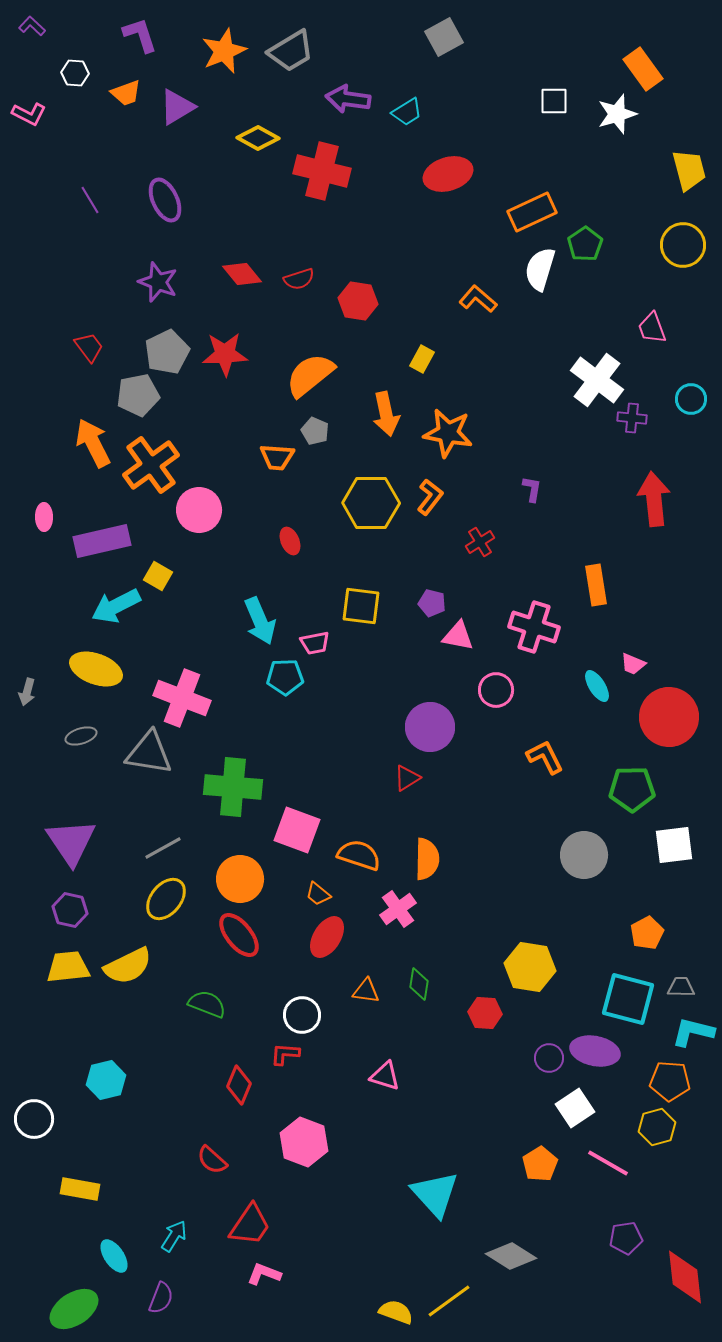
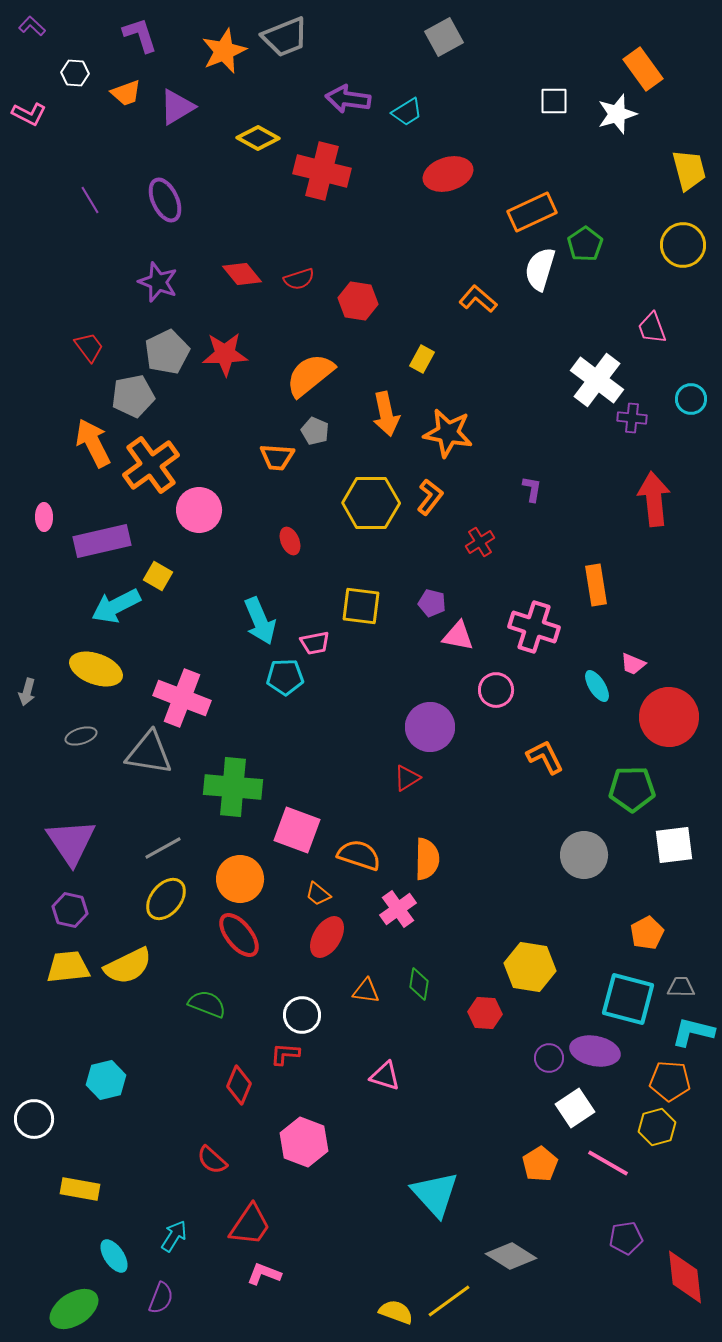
gray trapezoid at (291, 51): moved 6 px left, 14 px up; rotated 9 degrees clockwise
gray pentagon at (138, 395): moved 5 px left, 1 px down
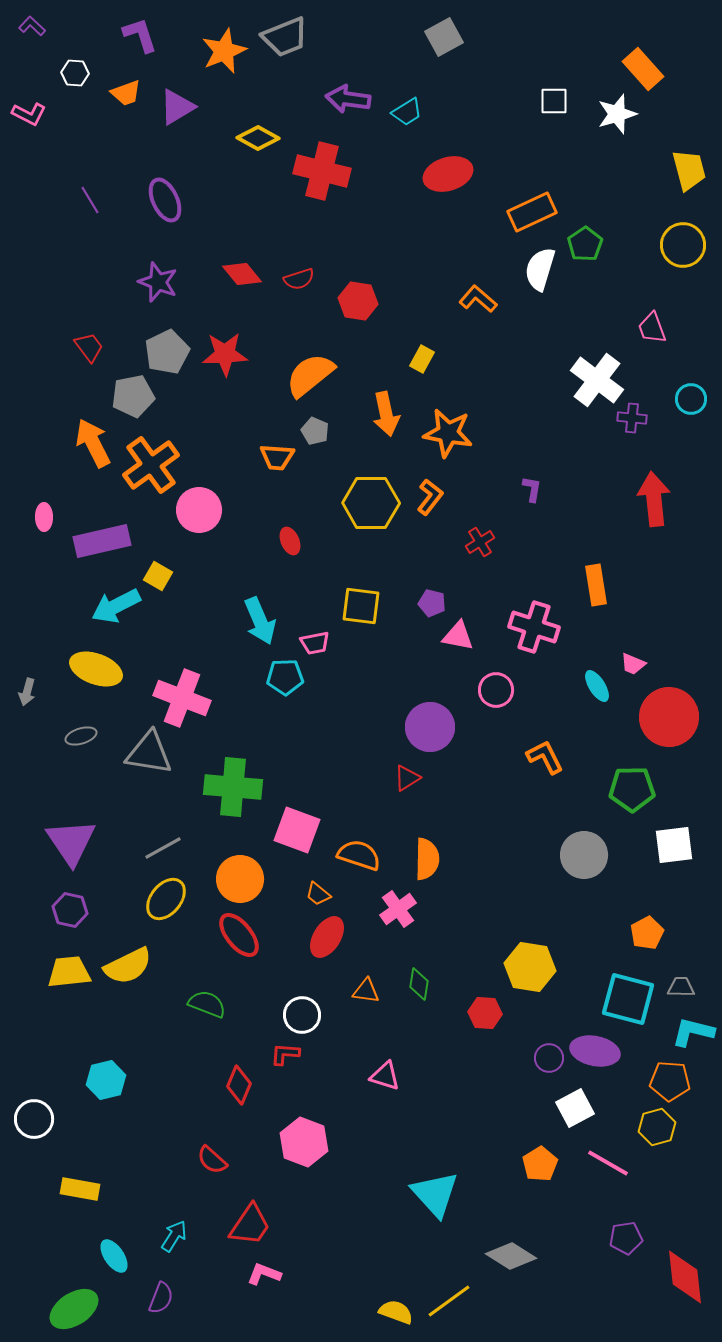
orange rectangle at (643, 69): rotated 6 degrees counterclockwise
yellow trapezoid at (68, 967): moved 1 px right, 5 px down
white square at (575, 1108): rotated 6 degrees clockwise
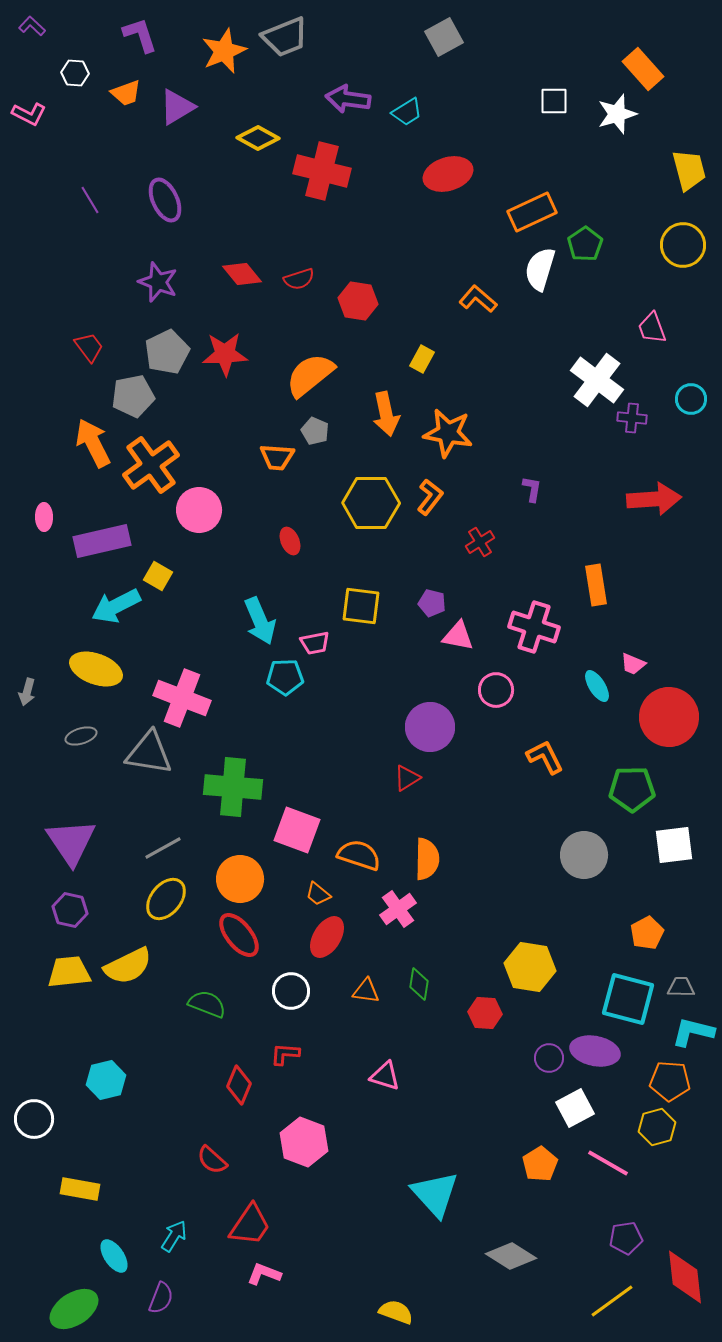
red arrow at (654, 499): rotated 92 degrees clockwise
white circle at (302, 1015): moved 11 px left, 24 px up
yellow line at (449, 1301): moved 163 px right
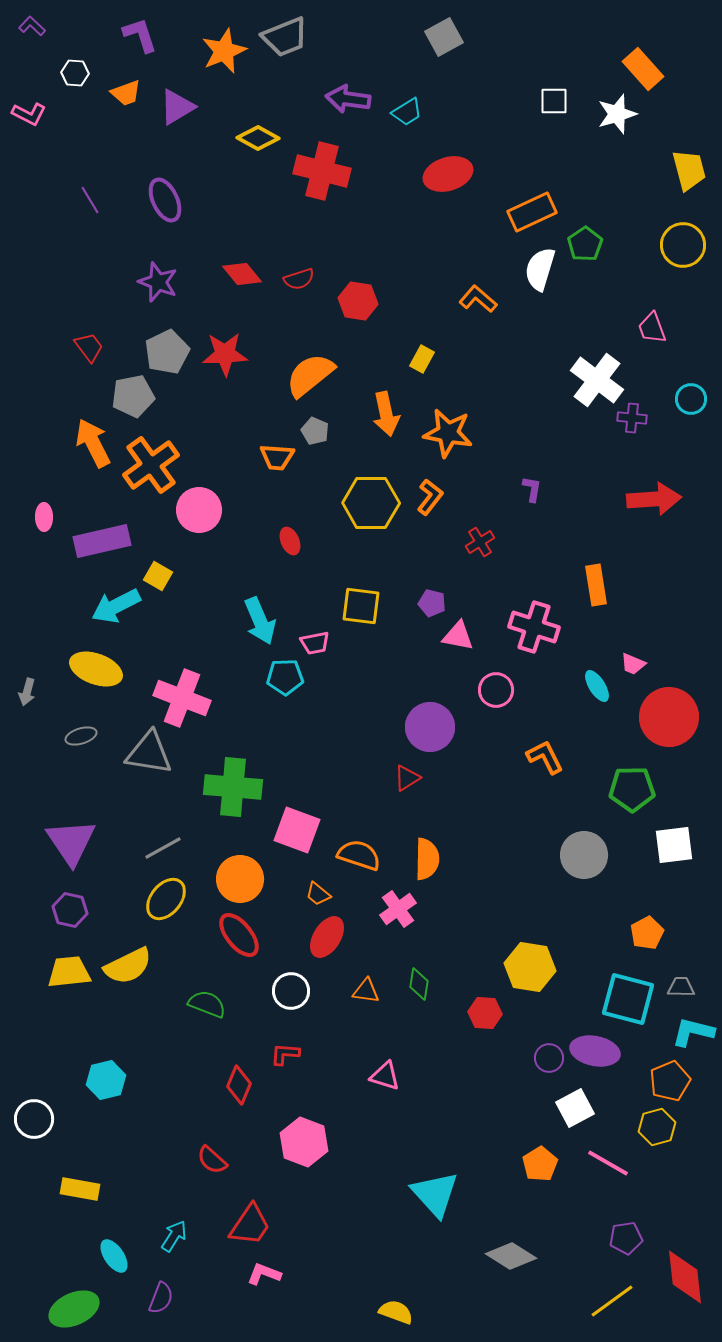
orange pentagon at (670, 1081): rotated 27 degrees counterclockwise
green ellipse at (74, 1309): rotated 9 degrees clockwise
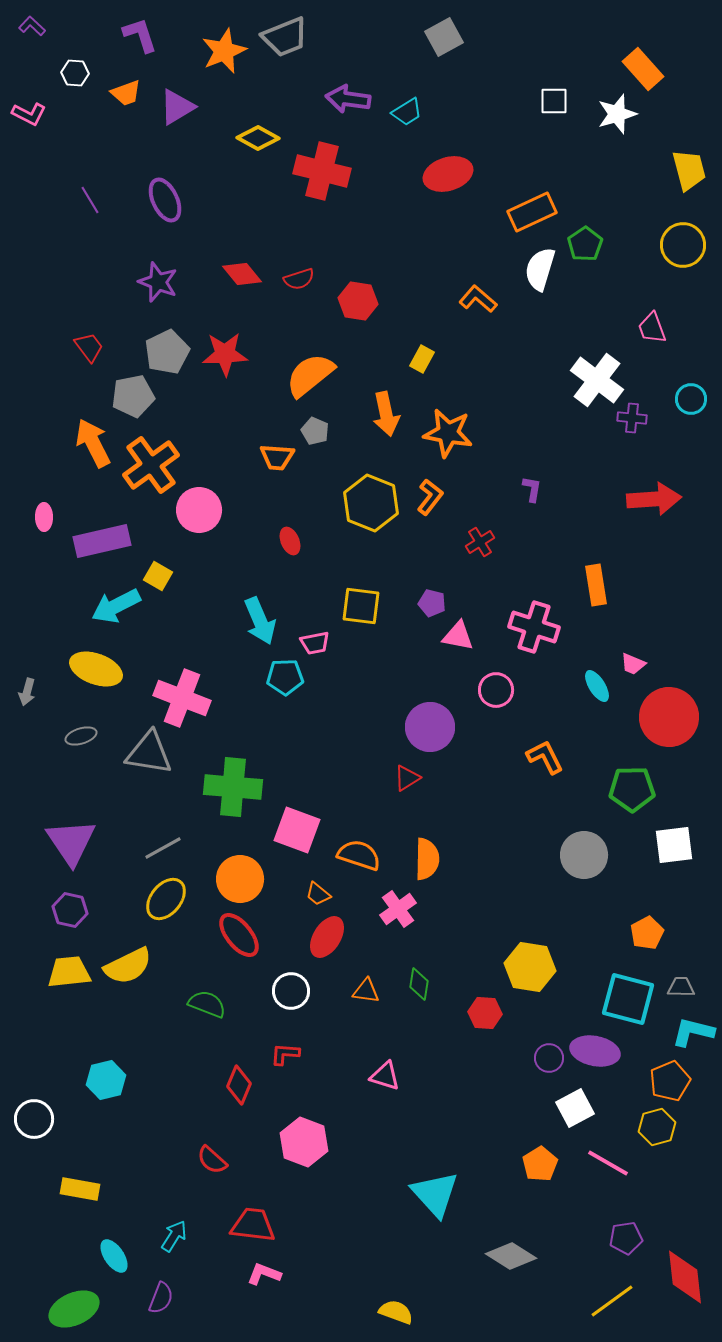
yellow hexagon at (371, 503): rotated 22 degrees clockwise
red trapezoid at (250, 1225): moved 3 px right; rotated 117 degrees counterclockwise
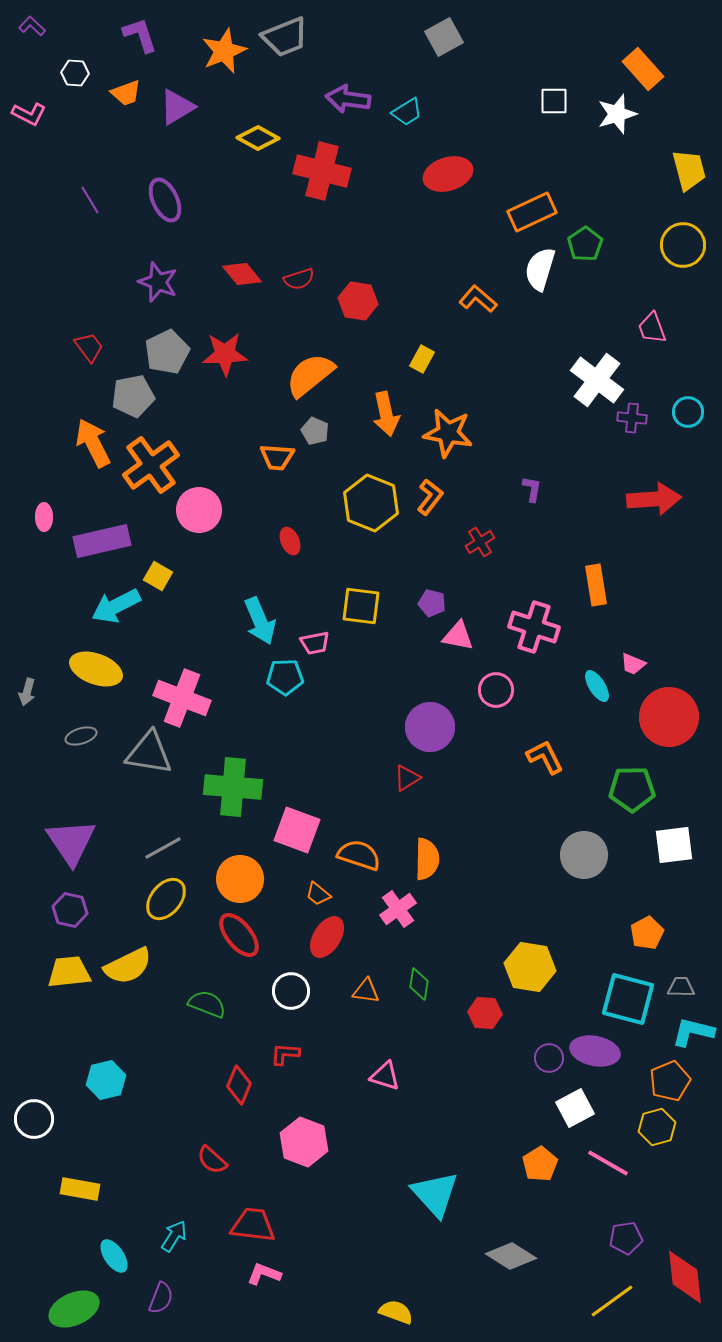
cyan circle at (691, 399): moved 3 px left, 13 px down
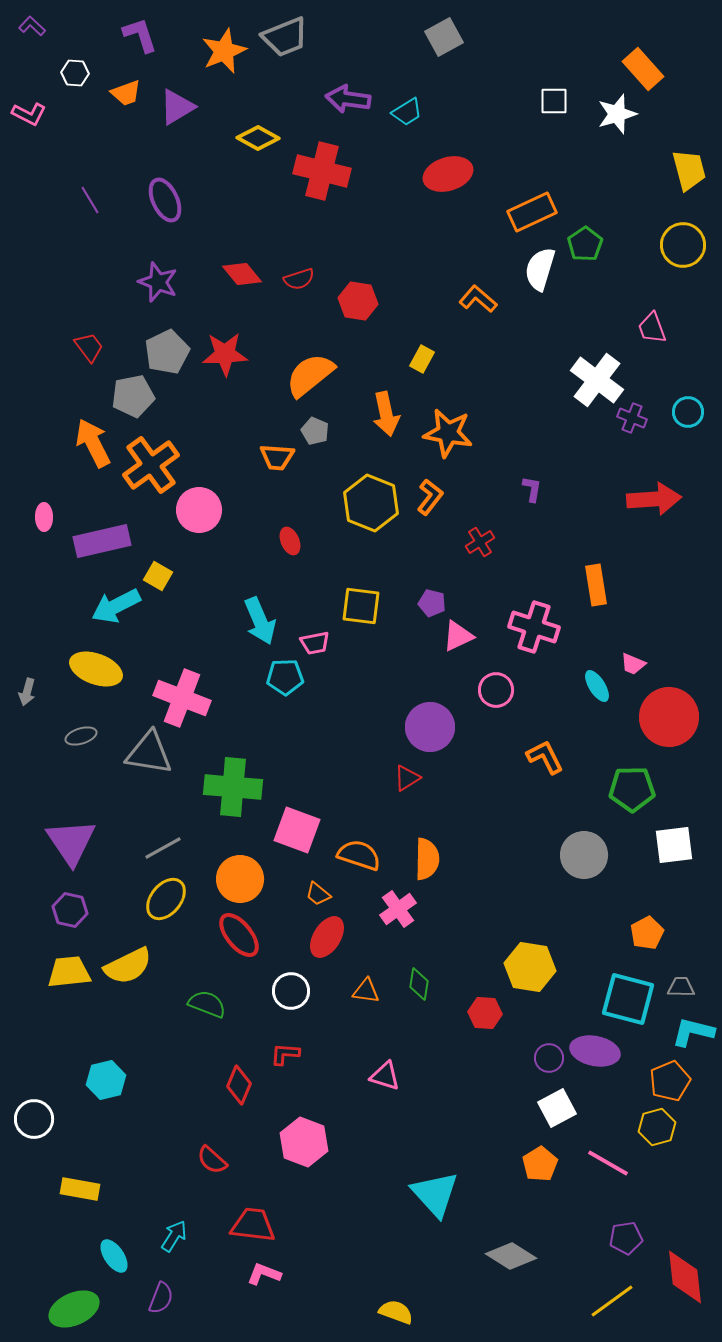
purple cross at (632, 418): rotated 16 degrees clockwise
pink triangle at (458, 636): rotated 36 degrees counterclockwise
white square at (575, 1108): moved 18 px left
